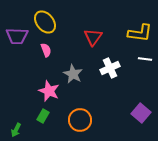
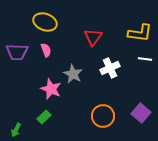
yellow ellipse: rotated 30 degrees counterclockwise
purple trapezoid: moved 16 px down
pink star: moved 2 px right, 2 px up
green rectangle: moved 1 px right, 1 px down; rotated 16 degrees clockwise
orange circle: moved 23 px right, 4 px up
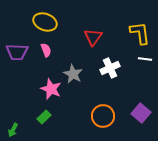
yellow L-shape: rotated 105 degrees counterclockwise
green arrow: moved 3 px left
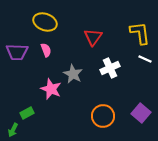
white line: rotated 16 degrees clockwise
green rectangle: moved 17 px left, 4 px up; rotated 16 degrees clockwise
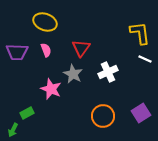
red triangle: moved 12 px left, 11 px down
white cross: moved 2 px left, 4 px down
purple square: rotated 18 degrees clockwise
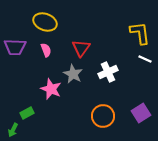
purple trapezoid: moved 2 px left, 5 px up
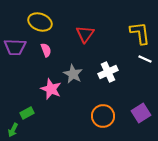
yellow ellipse: moved 5 px left
red triangle: moved 4 px right, 14 px up
